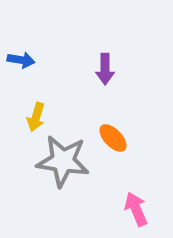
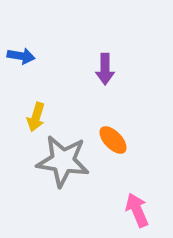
blue arrow: moved 4 px up
orange ellipse: moved 2 px down
pink arrow: moved 1 px right, 1 px down
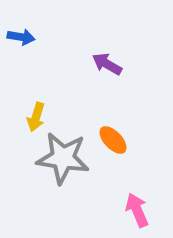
blue arrow: moved 19 px up
purple arrow: moved 2 px right, 5 px up; rotated 120 degrees clockwise
gray star: moved 3 px up
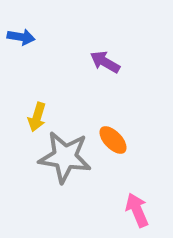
purple arrow: moved 2 px left, 2 px up
yellow arrow: moved 1 px right
gray star: moved 2 px right, 1 px up
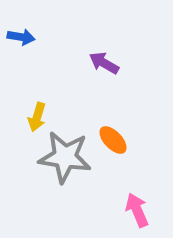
purple arrow: moved 1 px left, 1 px down
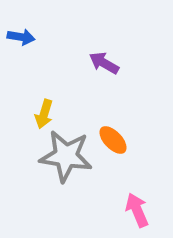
yellow arrow: moved 7 px right, 3 px up
gray star: moved 1 px right, 1 px up
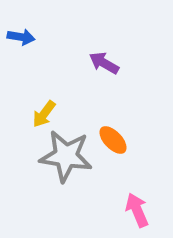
yellow arrow: rotated 20 degrees clockwise
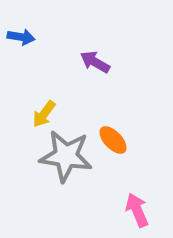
purple arrow: moved 9 px left, 1 px up
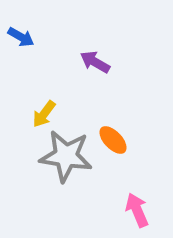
blue arrow: rotated 20 degrees clockwise
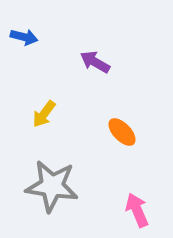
blue arrow: moved 3 px right; rotated 16 degrees counterclockwise
orange ellipse: moved 9 px right, 8 px up
gray star: moved 14 px left, 30 px down
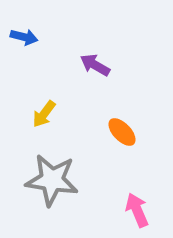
purple arrow: moved 3 px down
gray star: moved 6 px up
